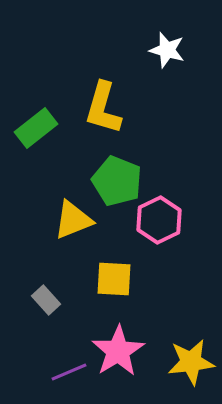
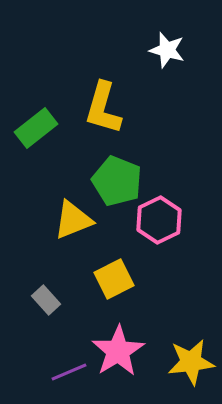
yellow square: rotated 30 degrees counterclockwise
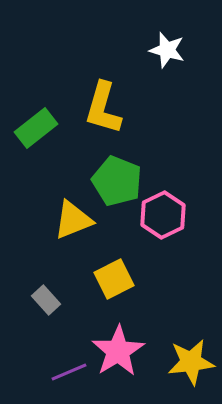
pink hexagon: moved 4 px right, 5 px up
